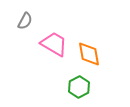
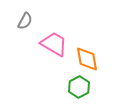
orange diamond: moved 2 px left, 5 px down
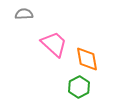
gray semicircle: moved 1 px left, 7 px up; rotated 120 degrees counterclockwise
pink trapezoid: rotated 12 degrees clockwise
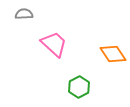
orange diamond: moved 26 px right, 5 px up; rotated 24 degrees counterclockwise
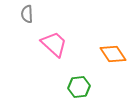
gray semicircle: moved 3 px right; rotated 90 degrees counterclockwise
green hexagon: rotated 20 degrees clockwise
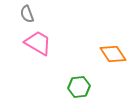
gray semicircle: rotated 18 degrees counterclockwise
pink trapezoid: moved 16 px left, 1 px up; rotated 12 degrees counterclockwise
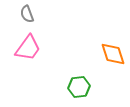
pink trapezoid: moved 10 px left, 5 px down; rotated 96 degrees clockwise
orange diamond: rotated 16 degrees clockwise
